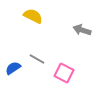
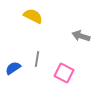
gray arrow: moved 1 px left, 6 px down
gray line: rotated 70 degrees clockwise
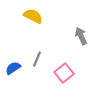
gray arrow: rotated 48 degrees clockwise
gray line: rotated 14 degrees clockwise
pink square: rotated 24 degrees clockwise
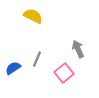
gray arrow: moved 3 px left, 13 px down
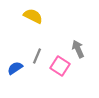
gray line: moved 3 px up
blue semicircle: moved 2 px right
pink square: moved 4 px left, 7 px up; rotated 18 degrees counterclockwise
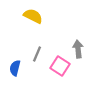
gray arrow: rotated 18 degrees clockwise
gray line: moved 2 px up
blue semicircle: rotated 42 degrees counterclockwise
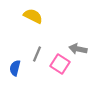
gray arrow: rotated 72 degrees counterclockwise
pink square: moved 2 px up
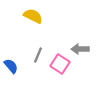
gray arrow: moved 2 px right; rotated 12 degrees counterclockwise
gray line: moved 1 px right, 1 px down
blue semicircle: moved 4 px left, 2 px up; rotated 126 degrees clockwise
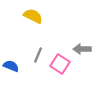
gray arrow: moved 2 px right
blue semicircle: rotated 28 degrees counterclockwise
